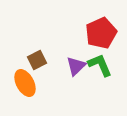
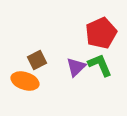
purple triangle: moved 1 px down
orange ellipse: moved 2 px up; rotated 44 degrees counterclockwise
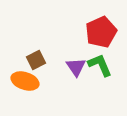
red pentagon: moved 1 px up
brown square: moved 1 px left
purple triangle: rotated 20 degrees counterclockwise
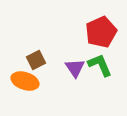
purple triangle: moved 1 px left, 1 px down
